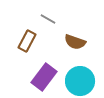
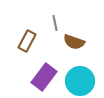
gray line: moved 7 px right, 4 px down; rotated 49 degrees clockwise
brown semicircle: moved 1 px left
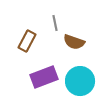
purple rectangle: rotated 32 degrees clockwise
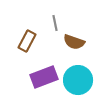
cyan circle: moved 2 px left, 1 px up
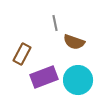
brown rectangle: moved 5 px left, 13 px down
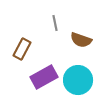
brown semicircle: moved 7 px right, 2 px up
brown rectangle: moved 5 px up
purple rectangle: rotated 8 degrees counterclockwise
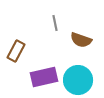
brown rectangle: moved 6 px left, 2 px down
purple rectangle: rotated 16 degrees clockwise
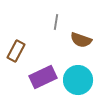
gray line: moved 1 px right, 1 px up; rotated 21 degrees clockwise
purple rectangle: moved 1 px left; rotated 12 degrees counterclockwise
